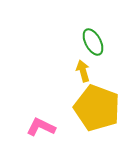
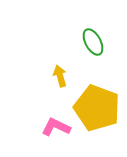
yellow arrow: moved 23 px left, 5 px down
pink L-shape: moved 15 px right
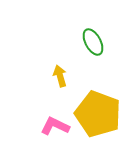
yellow pentagon: moved 1 px right, 6 px down
pink L-shape: moved 1 px left, 1 px up
